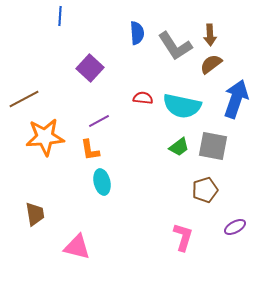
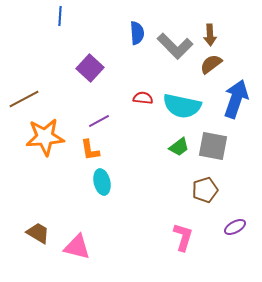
gray L-shape: rotated 12 degrees counterclockwise
brown trapezoid: moved 3 px right, 19 px down; rotated 50 degrees counterclockwise
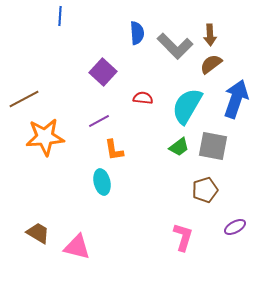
purple square: moved 13 px right, 4 px down
cyan semicircle: moved 5 px right; rotated 108 degrees clockwise
orange L-shape: moved 24 px right
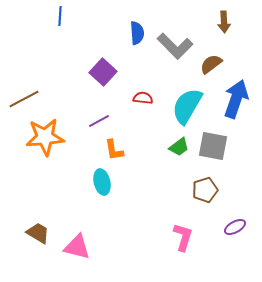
brown arrow: moved 14 px right, 13 px up
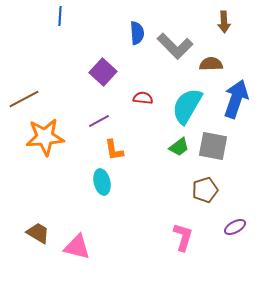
brown semicircle: rotated 35 degrees clockwise
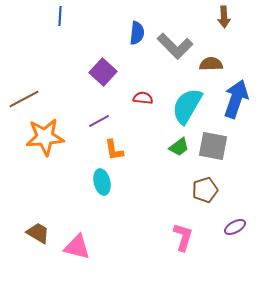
brown arrow: moved 5 px up
blue semicircle: rotated 10 degrees clockwise
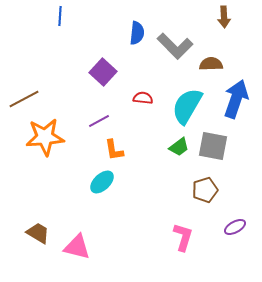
cyan ellipse: rotated 60 degrees clockwise
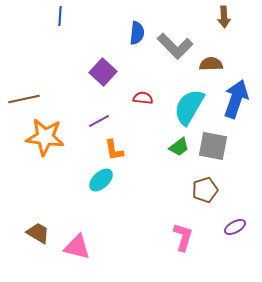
brown line: rotated 16 degrees clockwise
cyan semicircle: moved 2 px right, 1 px down
orange star: rotated 12 degrees clockwise
cyan ellipse: moved 1 px left, 2 px up
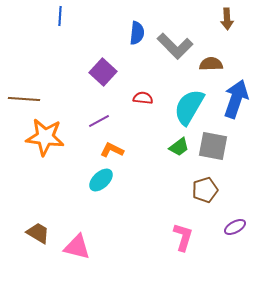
brown arrow: moved 3 px right, 2 px down
brown line: rotated 16 degrees clockwise
orange L-shape: moved 2 px left; rotated 125 degrees clockwise
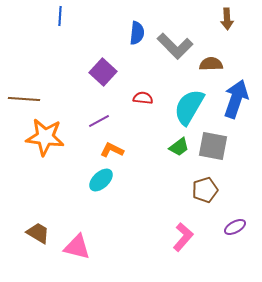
pink L-shape: rotated 24 degrees clockwise
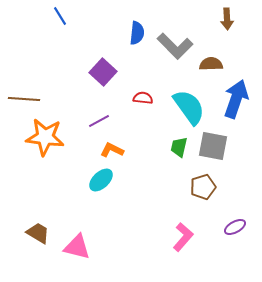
blue line: rotated 36 degrees counterclockwise
cyan semicircle: rotated 114 degrees clockwise
green trapezoid: rotated 140 degrees clockwise
brown pentagon: moved 2 px left, 3 px up
